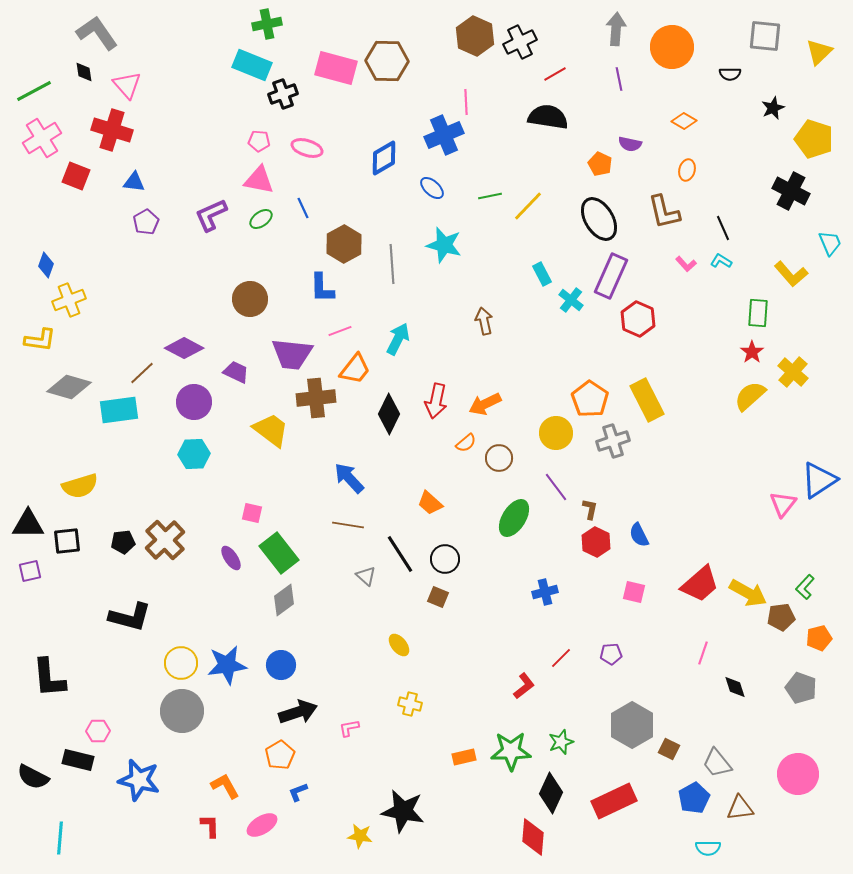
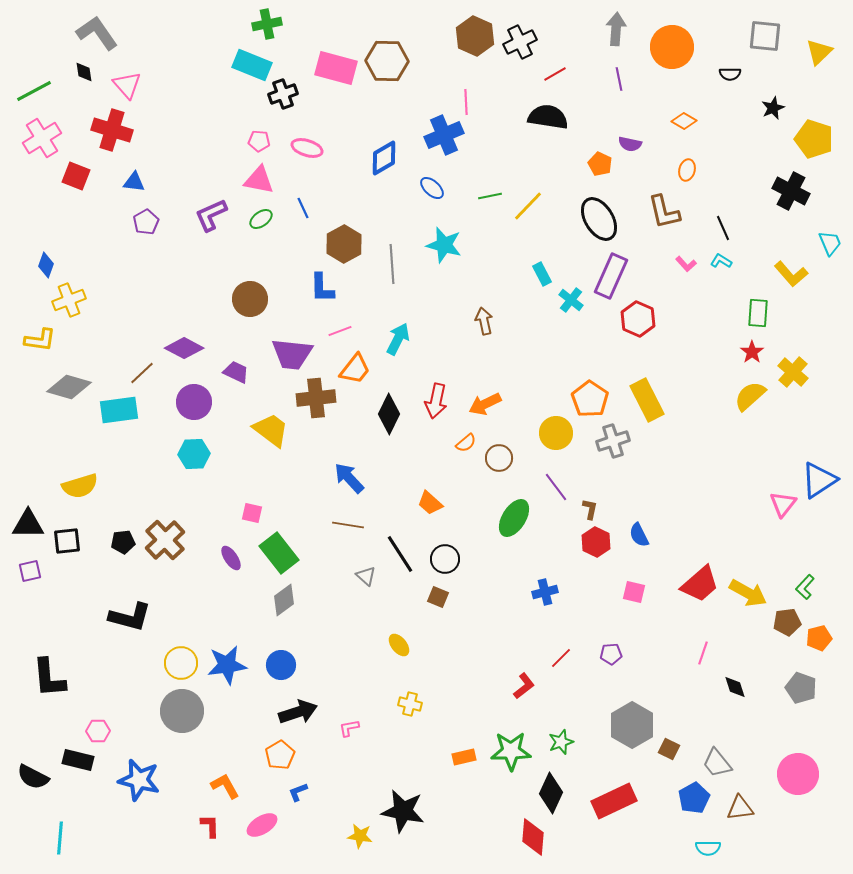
brown pentagon at (781, 617): moved 6 px right, 5 px down
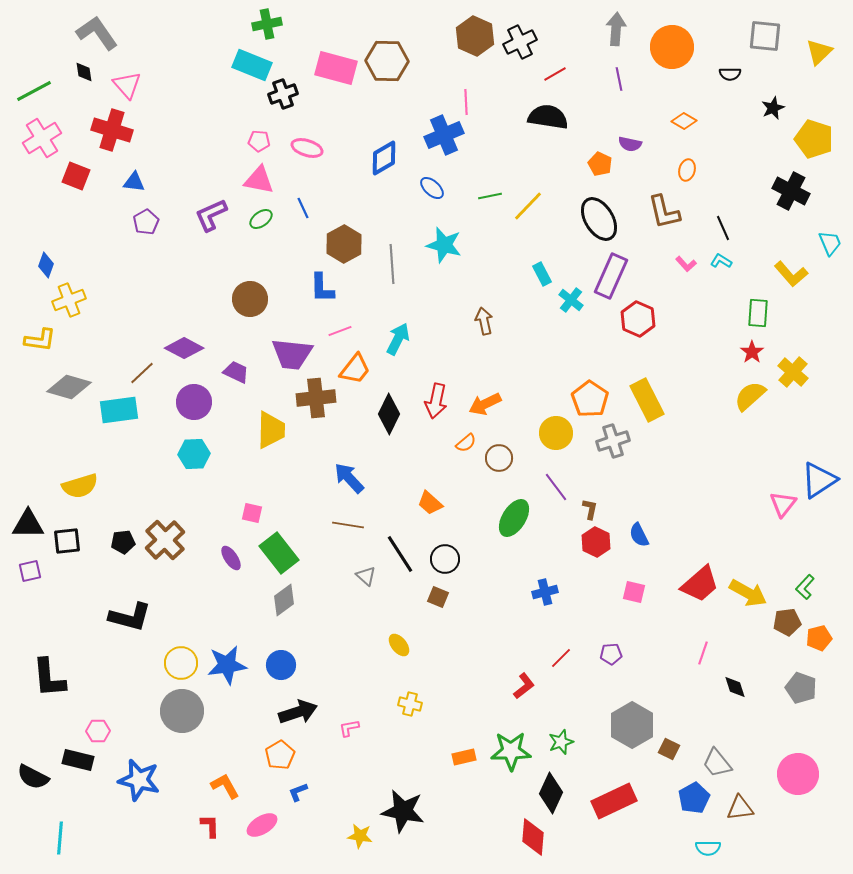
yellow trapezoid at (271, 430): rotated 54 degrees clockwise
